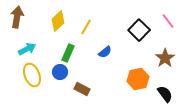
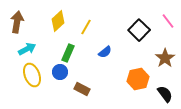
brown arrow: moved 5 px down
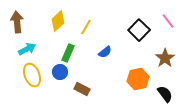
brown arrow: rotated 15 degrees counterclockwise
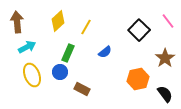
cyan arrow: moved 2 px up
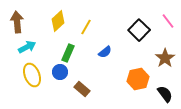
brown rectangle: rotated 14 degrees clockwise
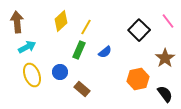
yellow diamond: moved 3 px right
green rectangle: moved 11 px right, 3 px up
